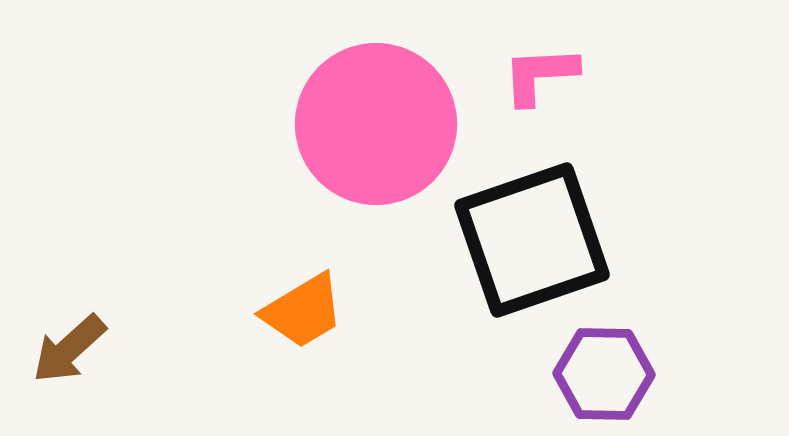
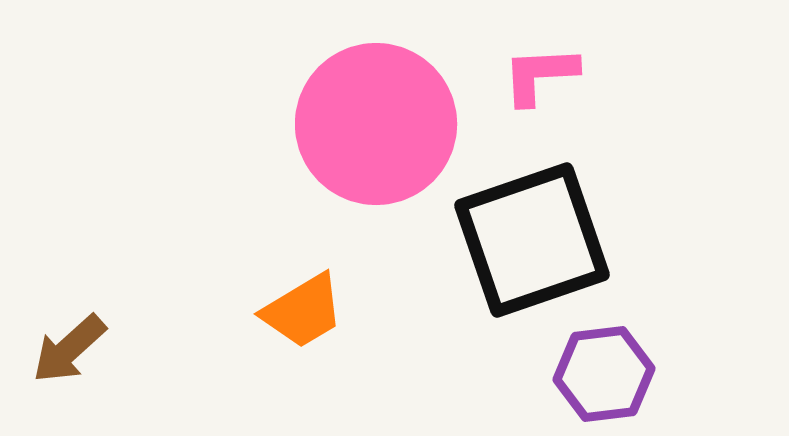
purple hexagon: rotated 8 degrees counterclockwise
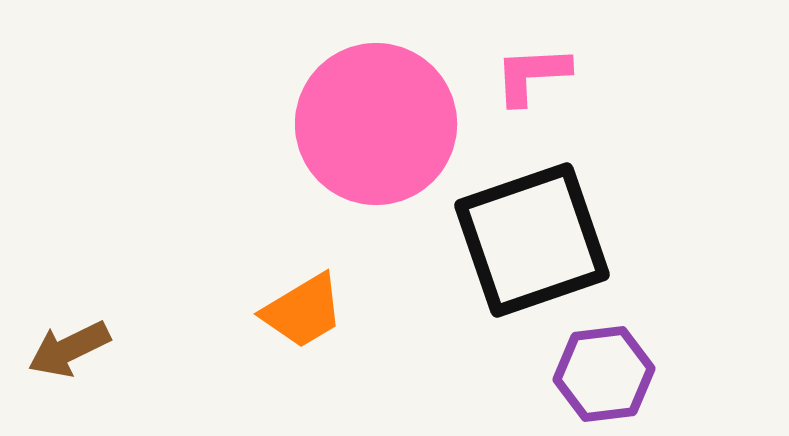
pink L-shape: moved 8 px left
brown arrow: rotated 16 degrees clockwise
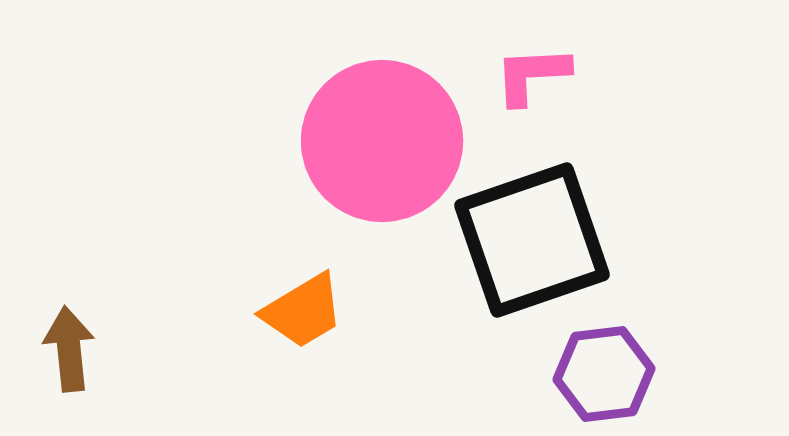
pink circle: moved 6 px right, 17 px down
brown arrow: rotated 110 degrees clockwise
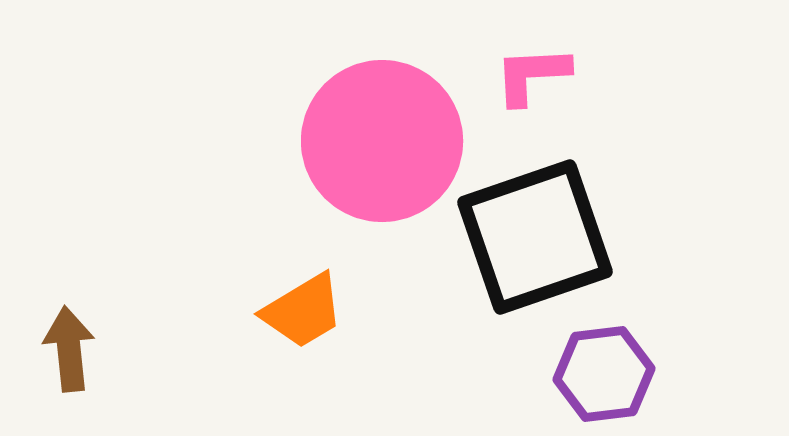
black square: moved 3 px right, 3 px up
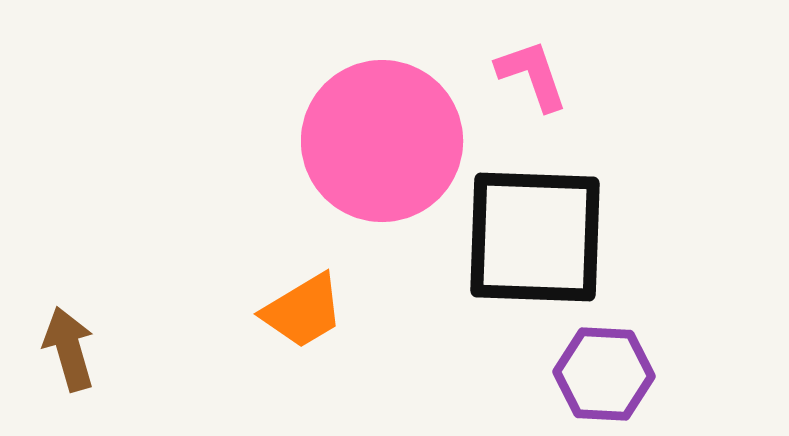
pink L-shape: rotated 74 degrees clockwise
black square: rotated 21 degrees clockwise
brown arrow: rotated 10 degrees counterclockwise
purple hexagon: rotated 10 degrees clockwise
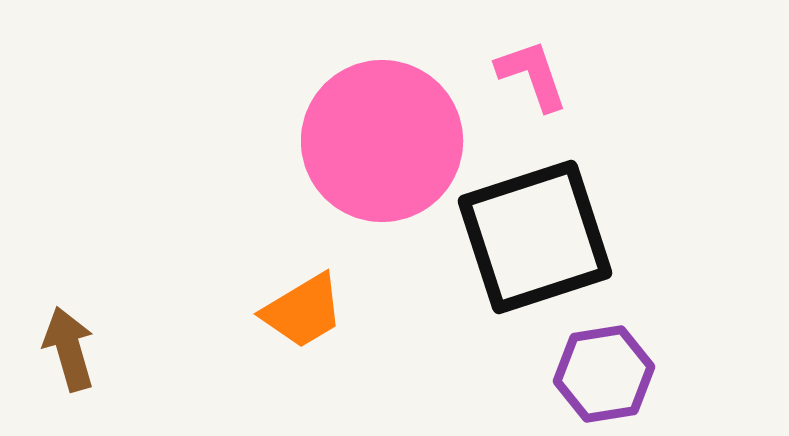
black square: rotated 20 degrees counterclockwise
purple hexagon: rotated 12 degrees counterclockwise
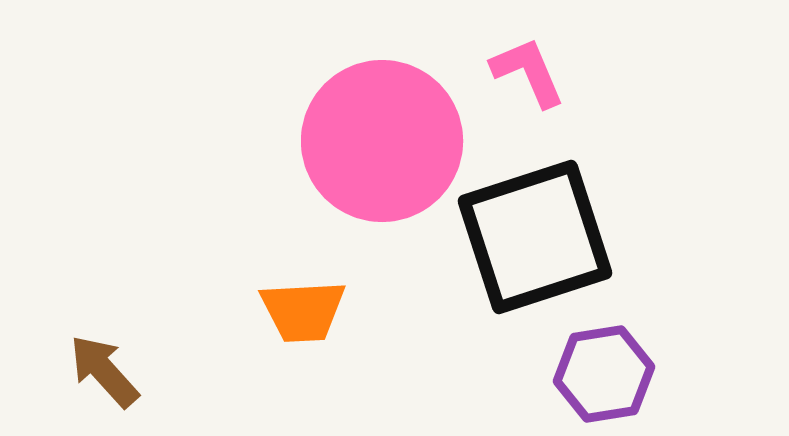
pink L-shape: moved 4 px left, 3 px up; rotated 4 degrees counterclockwise
orange trapezoid: rotated 28 degrees clockwise
brown arrow: moved 35 px right, 22 px down; rotated 26 degrees counterclockwise
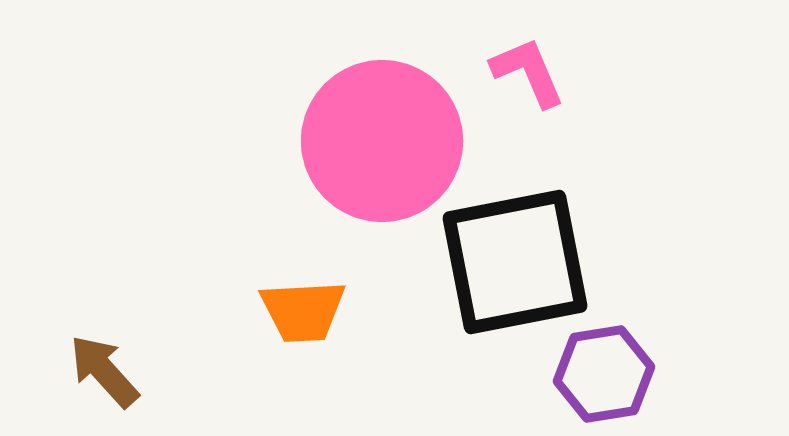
black square: moved 20 px left, 25 px down; rotated 7 degrees clockwise
